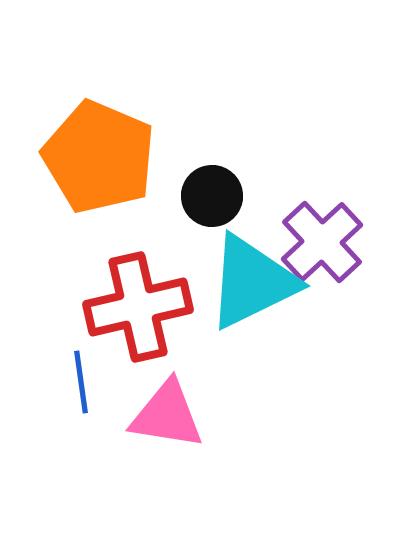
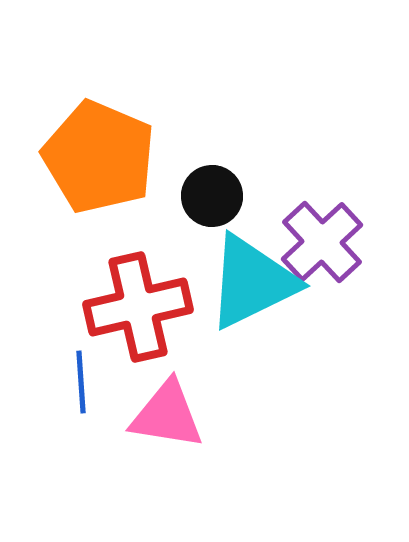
blue line: rotated 4 degrees clockwise
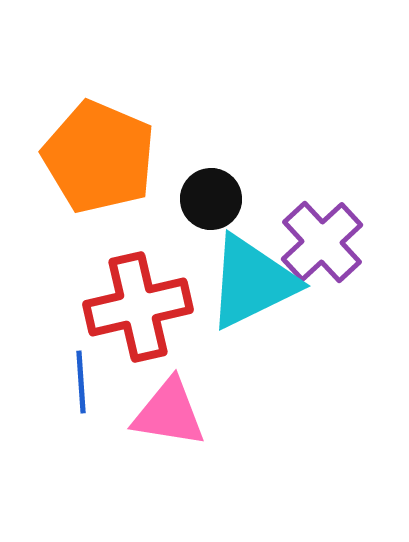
black circle: moved 1 px left, 3 px down
pink triangle: moved 2 px right, 2 px up
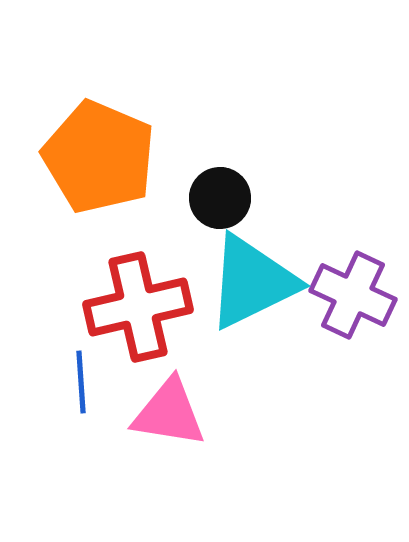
black circle: moved 9 px right, 1 px up
purple cross: moved 31 px right, 53 px down; rotated 22 degrees counterclockwise
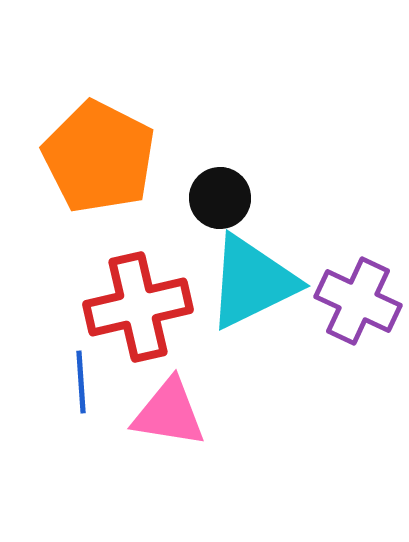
orange pentagon: rotated 4 degrees clockwise
purple cross: moved 5 px right, 6 px down
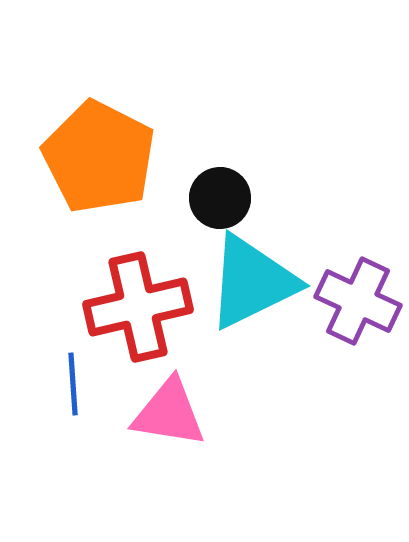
blue line: moved 8 px left, 2 px down
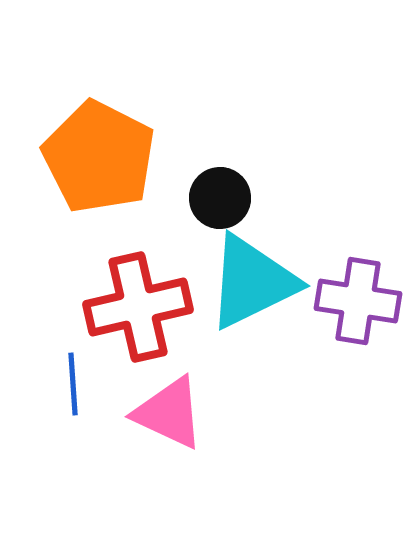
purple cross: rotated 16 degrees counterclockwise
pink triangle: rotated 16 degrees clockwise
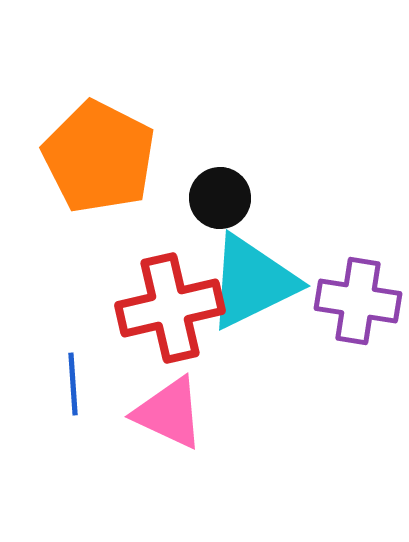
red cross: moved 32 px right, 1 px down
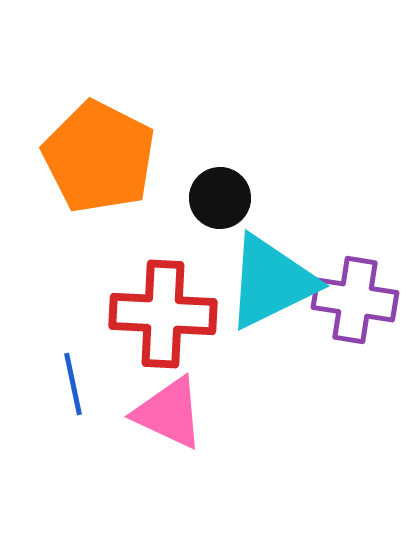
cyan triangle: moved 19 px right
purple cross: moved 3 px left, 1 px up
red cross: moved 7 px left, 6 px down; rotated 16 degrees clockwise
blue line: rotated 8 degrees counterclockwise
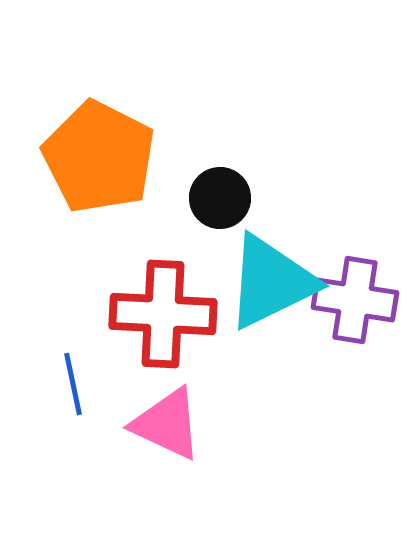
pink triangle: moved 2 px left, 11 px down
